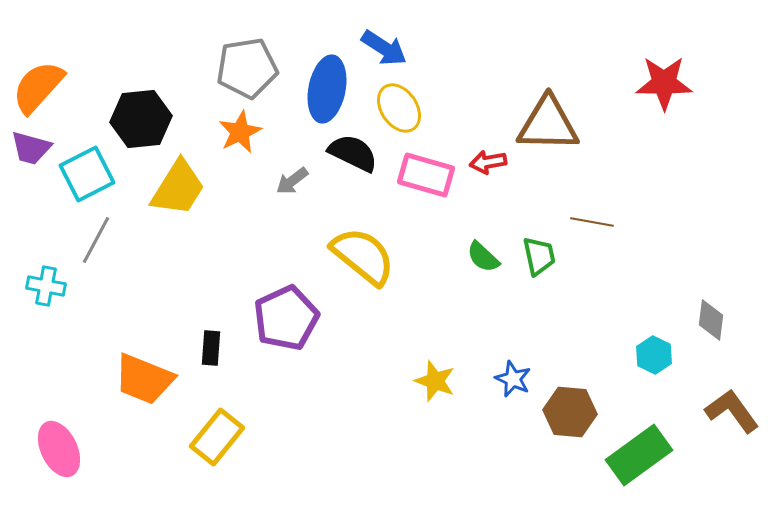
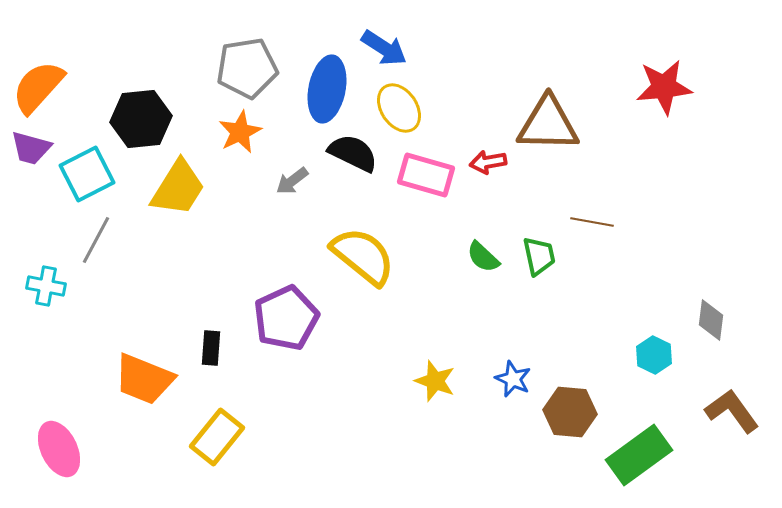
red star: moved 4 px down; rotated 6 degrees counterclockwise
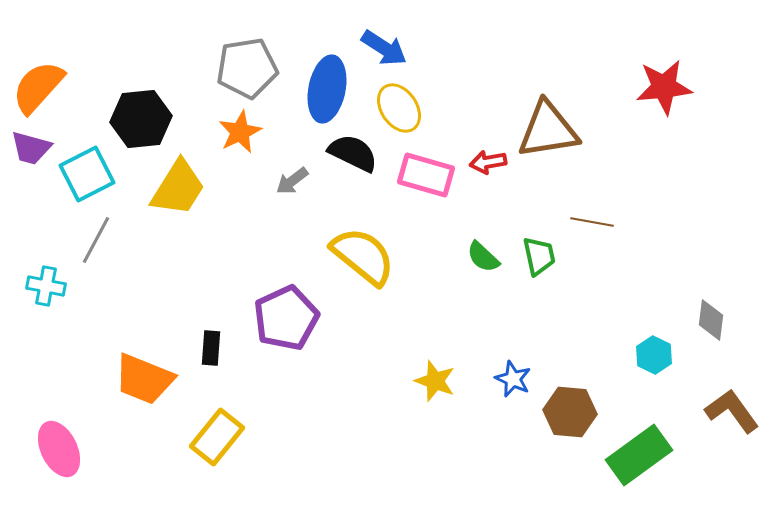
brown triangle: moved 6 px down; rotated 10 degrees counterclockwise
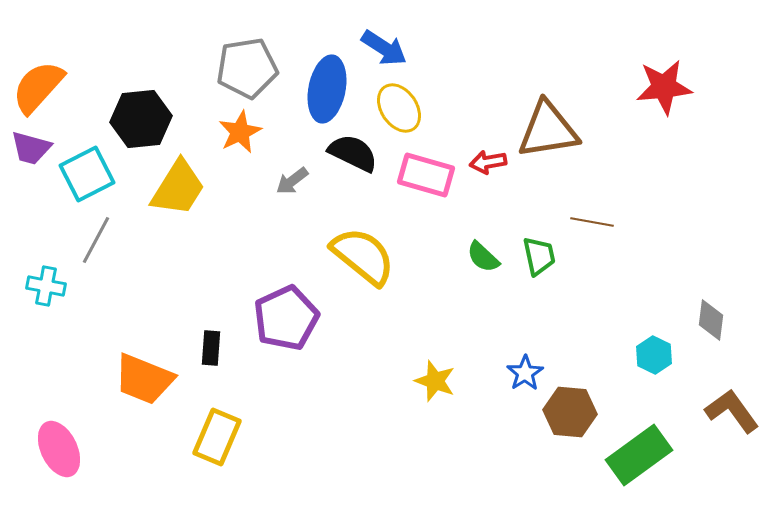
blue star: moved 12 px right, 6 px up; rotated 15 degrees clockwise
yellow rectangle: rotated 16 degrees counterclockwise
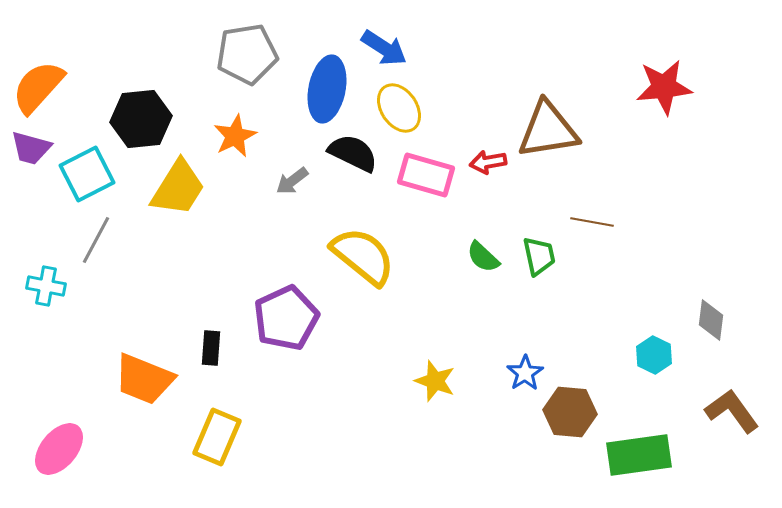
gray pentagon: moved 14 px up
orange star: moved 5 px left, 4 px down
pink ellipse: rotated 66 degrees clockwise
green rectangle: rotated 28 degrees clockwise
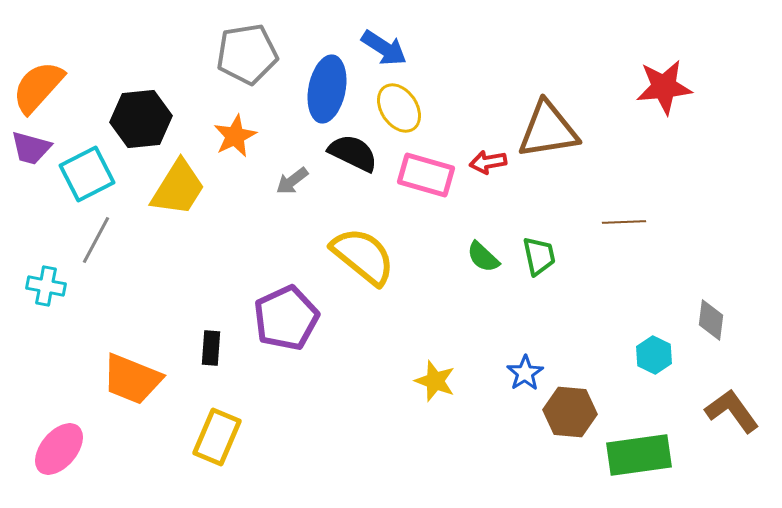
brown line: moved 32 px right; rotated 12 degrees counterclockwise
orange trapezoid: moved 12 px left
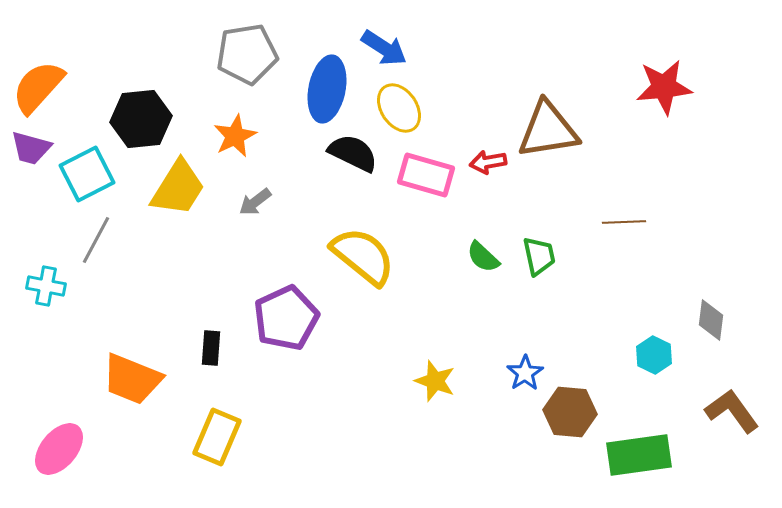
gray arrow: moved 37 px left, 21 px down
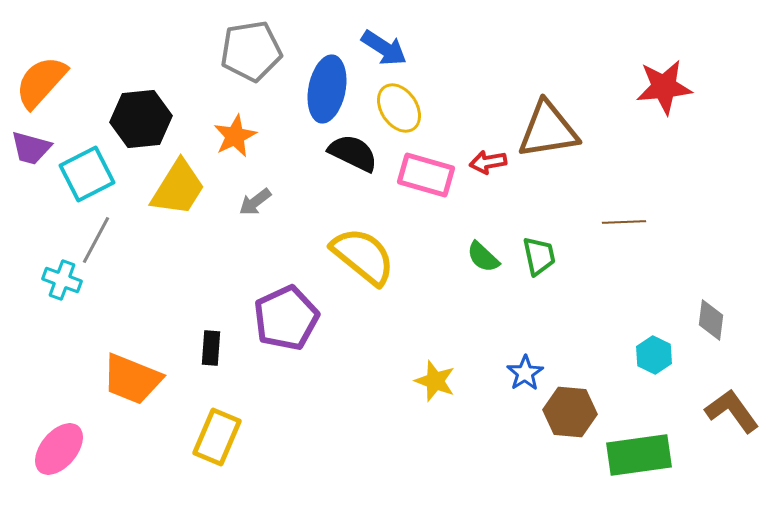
gray pentagon: moved 4 px right, 3 px up
orange semicircle: moved 3 px right, 5 px up
cyan cross: moved 16 px right, 6 px up; rotated 9 degrees clockwise
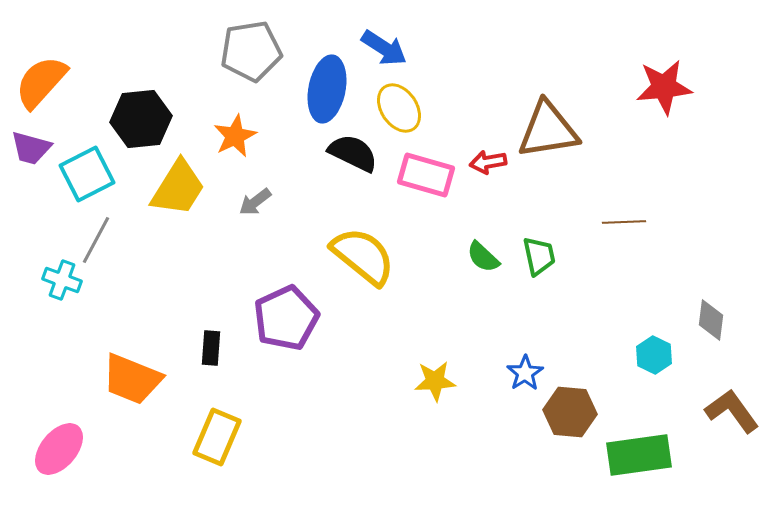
yellow star: rotated 24 degrees counterclockwise
